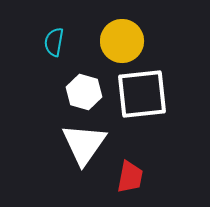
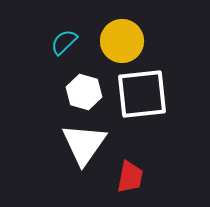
cyan semicircle: moved 10 px right; rotated 36 degrees clockwise
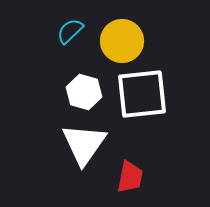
cyan semicircle: moved 6 px right, 11 px up
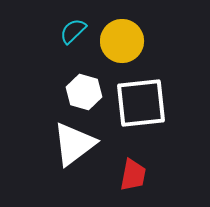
cyan semicircle: moved 3 px right
white square: moved 1 px left, 9 px down
white triangle: moved 10 px left; rotated 18 degrees clockwise
red trapezoid: moved 3 px right, 2 px up
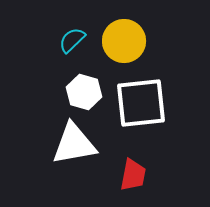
cyan semicircle: moved 1 px left, 9 px down
yellow circle: moved 2 px right
white triangle: rotated 27 degrees clockwise
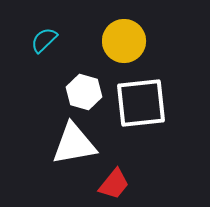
cyan semicircle: moved 28 px left
red trapezoid: moved 19 px left, 9 px down; rotated 28 degrees clockwise
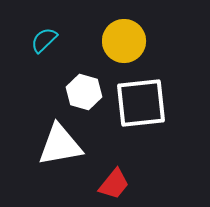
white triangle: moved 14 px left, 1 px down
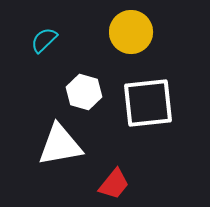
yellow circle: moved 7 px right, 9 px up
white square: moved 7 px right
